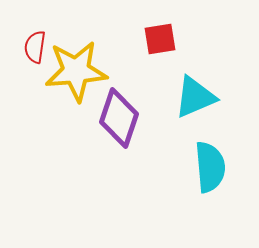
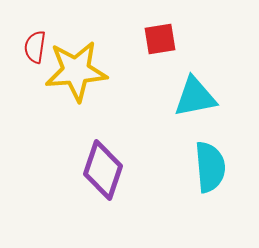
cyan triangle: rotated 12 degrees clockwise
purple diamond: moved 16 px left, 52 px down
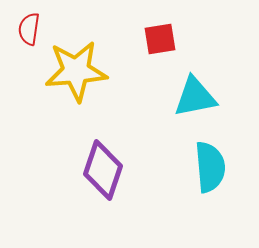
red semicircle: moved 6 px left, 18 px up
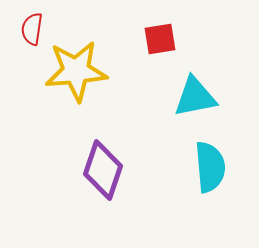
red semicircle: moved 3 px right
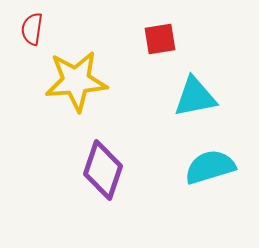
yellow star: moved 10 px down
cyan semicircle: rotated 102 degrees counterclockwise
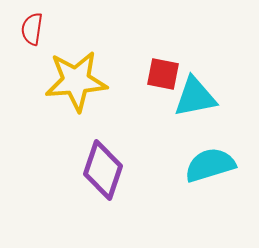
red square: moved 3 px right, 35 px down; rotated 20 degrees clockwise
cyan semicircle: moved 2 px up
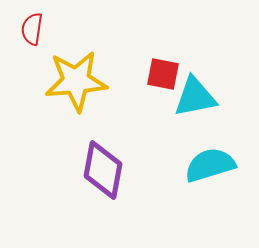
purple diamond: rotated 8 degrees counterclockwise
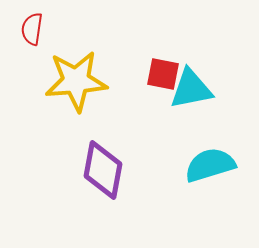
cyan triangle: moved 4 px left, 8 px up
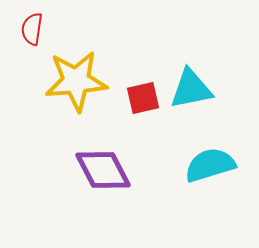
red square: moved 20 px left, 24 px down; rotated 24 degrees counterclockwise
purple diamond: rotated 38 degrees counterclockwise
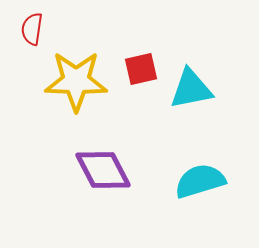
yellow star: rotated 6 degrees clockwise
red square: moved 2 px left, 29 px up
cyan semicircle: moved 10 px left, 16 px down
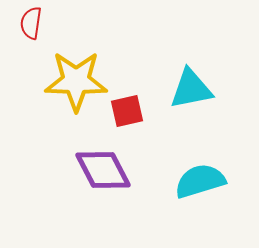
red semicircle: moved 1 px left, 6 px up
red square: moved 14 px left, 42 px down
